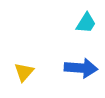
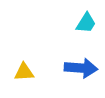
yellow triangle: rotated 45 degrees clockwise
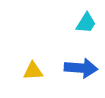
yellow triangle: moved 9 px right, 1 px up
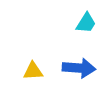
blue arrow: moved 2 px left
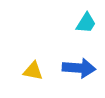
yellow triangle: rotated 15 degrees clockwise
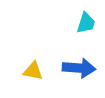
cyan trapezoid: rotated 15 degrees counterclockwise
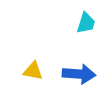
blue arrow: moved 6 px down
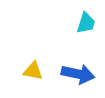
blue arrow: moved 1 px left; rotated 8 degrees clockwise
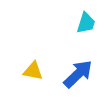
blue arrow: rotated 56 degrees counterclockwise
